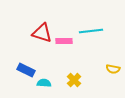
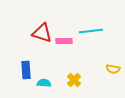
blue rectangle: rotated 60 degrees clockwise
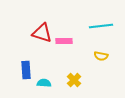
cyan line: moved 10 px right, 5 px up
yellow semicircle: moved 12 px left, 13 px up
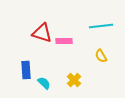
yellow semicircle: rotated 48 degrees clockwise
cyan semicircle: rotated 40 degrees clockwise
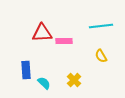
red triangle: rotated 20 degrees counterclockwise
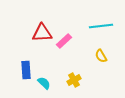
pink rectangle: rotated 42 degrees counterclockwise
yellow cross: rotated 16 degrees clockwise
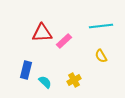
blue rectangle: rotated 18 degrees clockwise
cyan semicircle: moved 1 px right, 1 px up
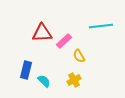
yellow semicircle: moved 22 px left
cyan semicircle: moved 1 px left, 1 px up
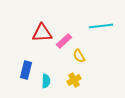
cyan semicircle: moved 2 px right; rotated 48 degrees clockwise
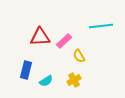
red triangle: moved 2 px left, 4 px down
cyan semicircle: rotated 56 degrees clockwise
